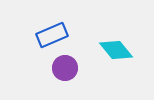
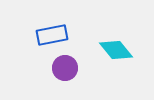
blue rectangle: rotated 12 degrees clockwise
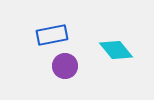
purple circle: moved 2 px up
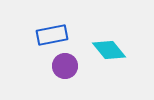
cyan diamond: moved 7 px left
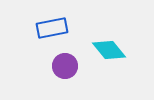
blue rectangle: moved 7 px up
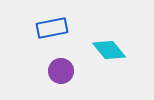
purple circle: moved 4 px left, 5 px down
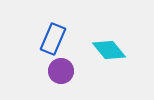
blue rectangle: moved 1 px right, 11 px down; rotated 56 degrees counterclockwise
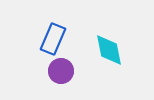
cyan diamond: rotated 28 degrees clockwise
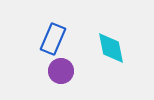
cyan diamond: moved 2 px right, 2 px up
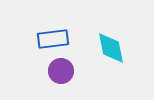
blue rectangle: rotated 60 degrees clockwise
